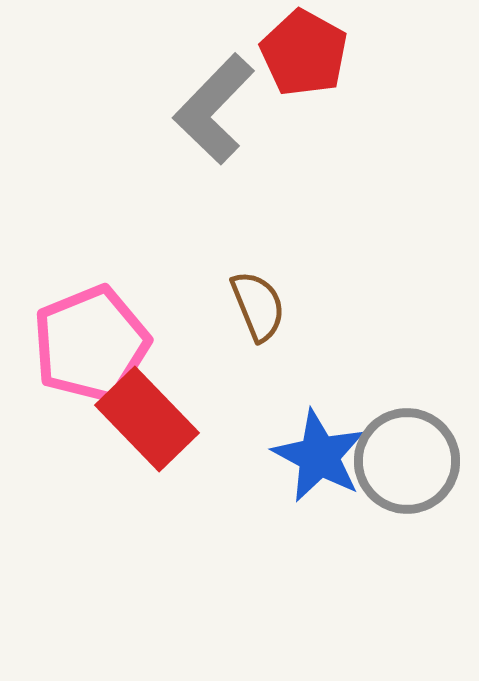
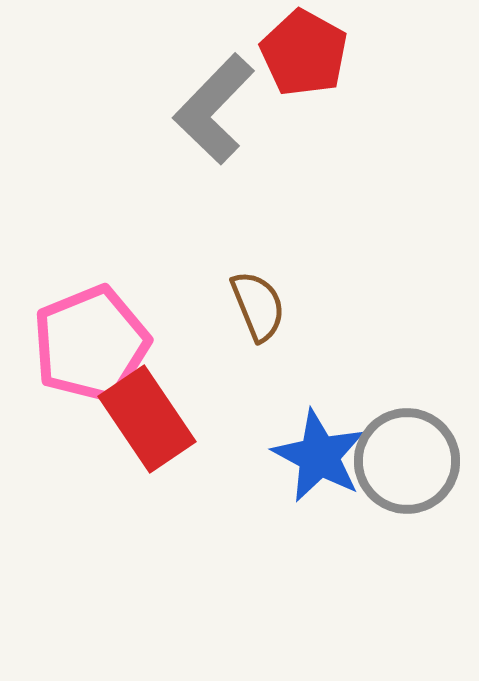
red rectangle: rotated 10 degrees clockwise
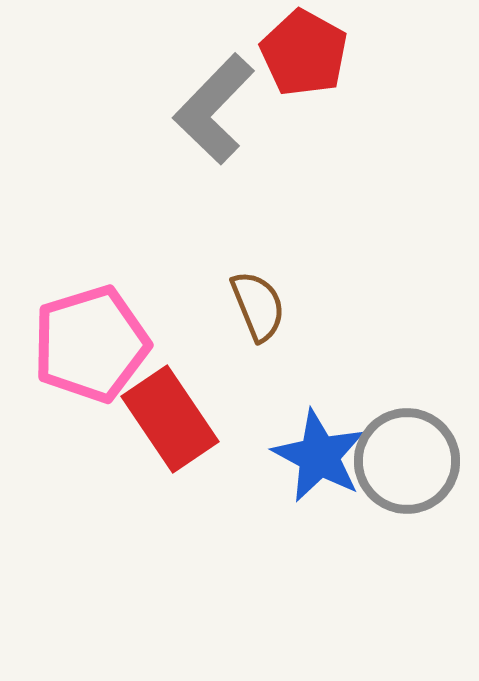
pink pentagon: rotated 5 degrees clockwise
red rectangle: moved 23 px right
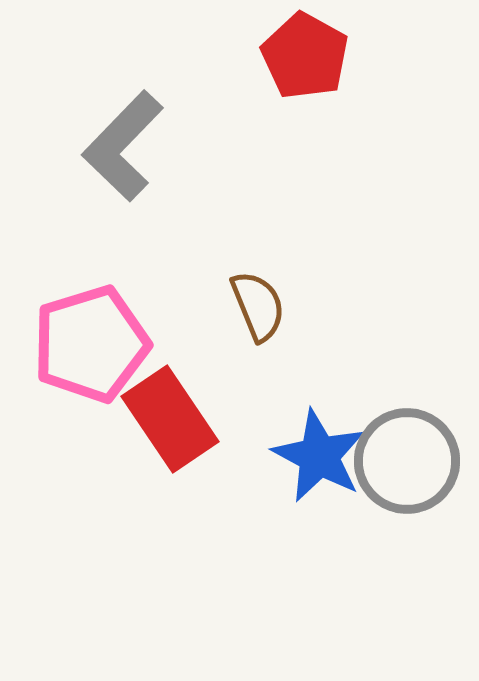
red pentagon: moved 1 px right, 3 px down
gray L-shape: moved 91 px left, 37 px down
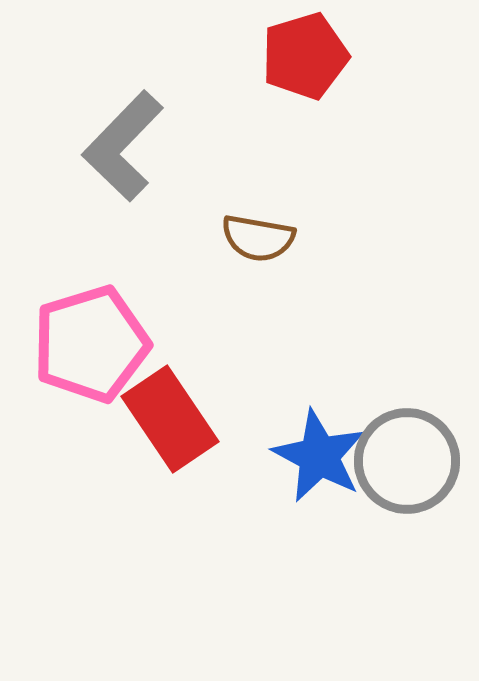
red pentagon: rotated 26 degrees clockwise
brown semicircle: moved 68 px up; rotated 122 degrees clockwise
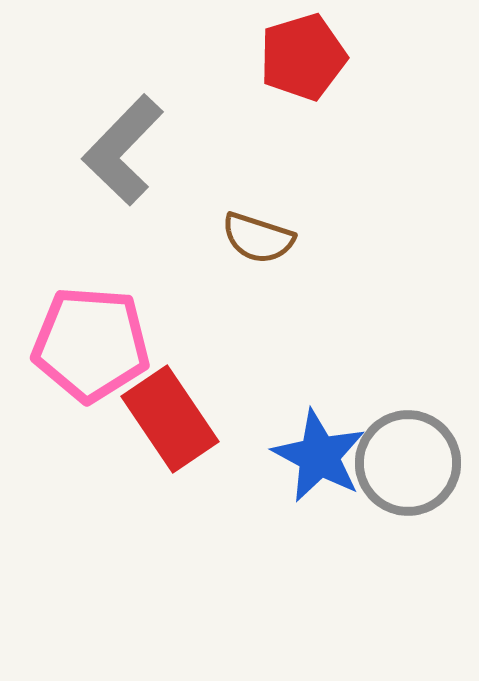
red pentagon: moved 2 px left, 1 px down
gray L-shape: moved 4 px down
brown semicircle: rotated 8 degrees clockwise
pink pentagon: rotated 21 degrees clockwise
gray circle: moved 1 px right, 2 px down
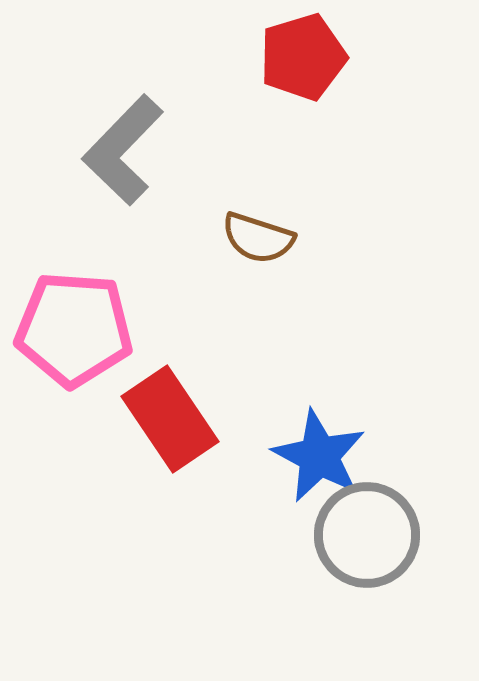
pink pentagon: moved 17 px left, 15 px up
gray circle: moved 41 px left, 72 px down
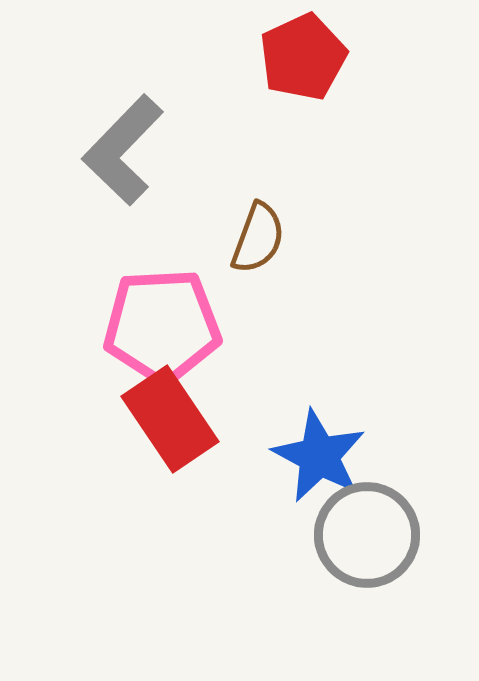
red pentagon: rotated 8 degrees counterclockwise
brown semicircle: rotated 88 degrees counterclockwise
pink pentagon: moved 88 px right, 3 px up; rotated 7 degrees counterclockwise
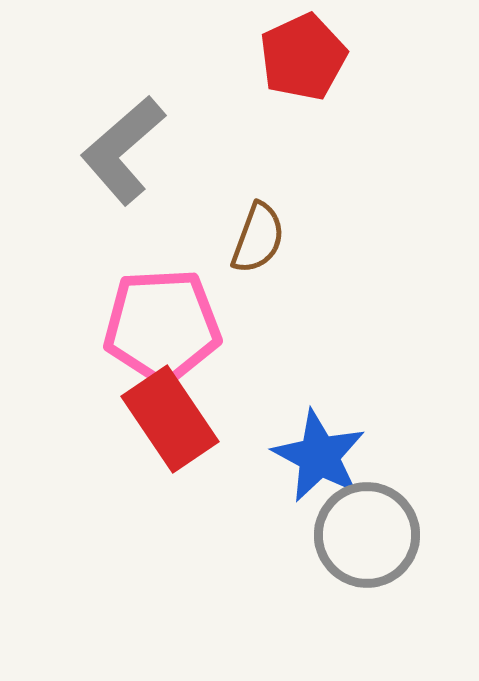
gray L-shape: rotated 5 degrees clockwise
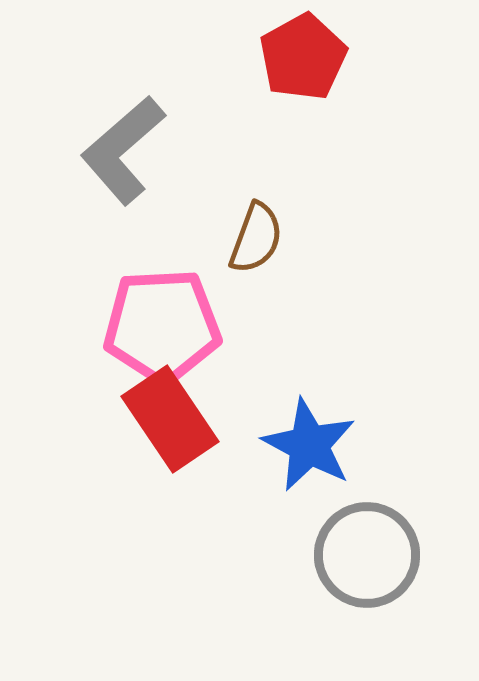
red pentagon: rotated 4 degrees counterclockwise
brown semicircle: moved 2 px left
blue star: moved 10 px left, 11 px up
gray circle: moved 20 px down
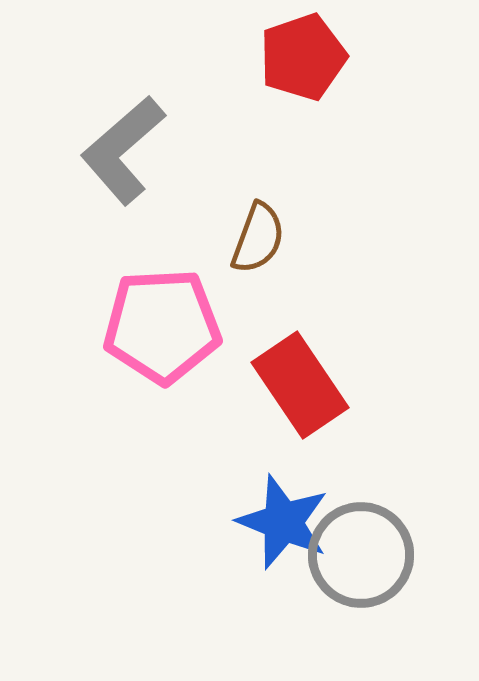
red pentagon: rotated 10 degrees clockwise
brown semicircle: moved 2 px right
red rectangle: moved 130 px right, 34 px up
blue star: moved 26 px left, 77 px down; rotated 6 degrees counterclockwise
gray circle: moved 6 px left
